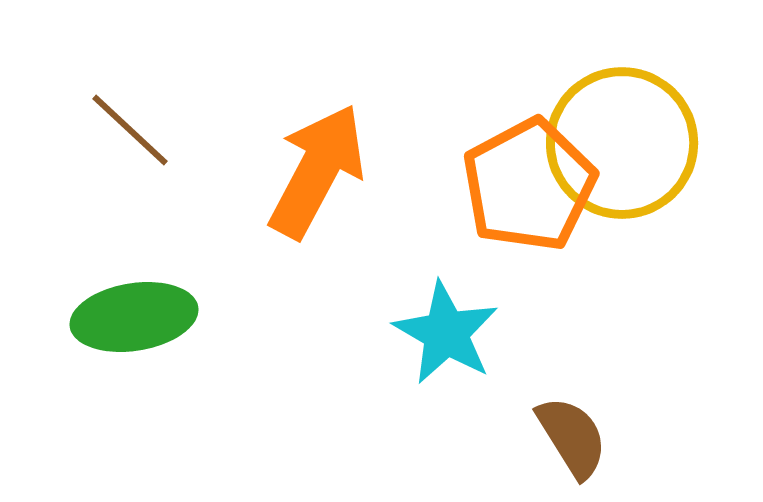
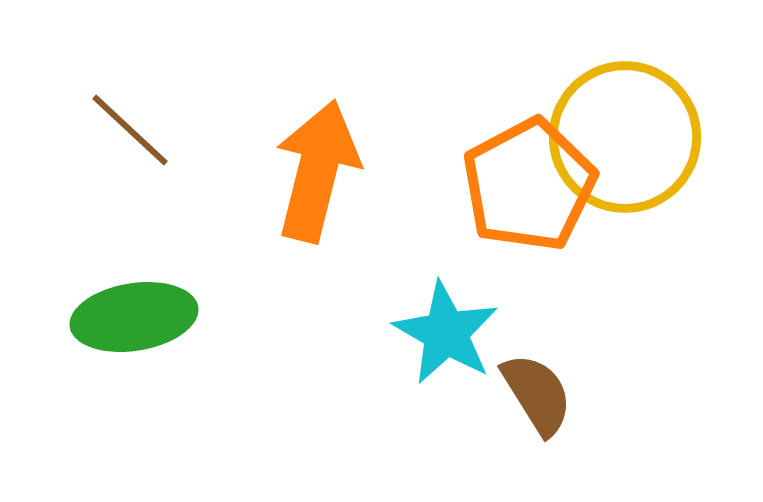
yellow circle: moved 3 px right, 6 px up
orange arrow: rotated 14 degrees counterclockwise
brown semicircle: moved 35 px left, 43 px up
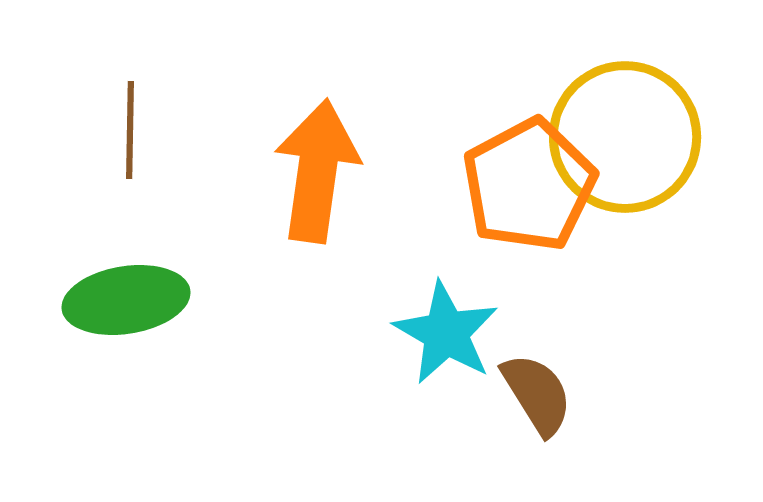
brown line: rotated 48 degrees clockwise
orange arrow: rotated 6 degrees counterclockwise
green ellipse: moved 8 px left, 17 px up
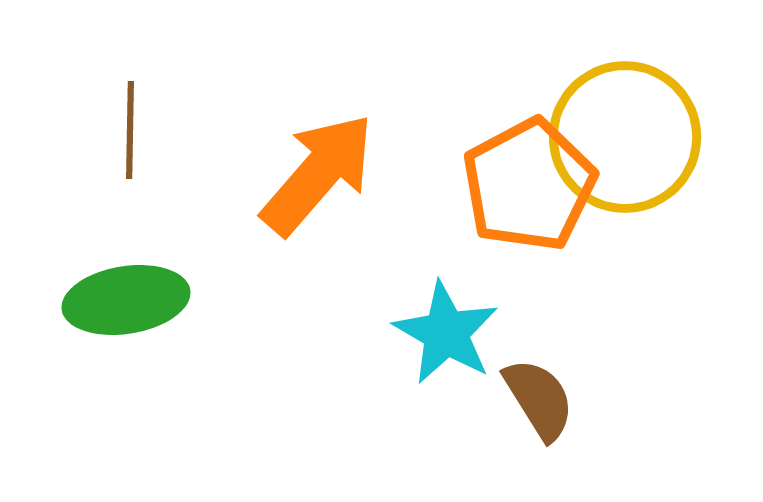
orange arrow: moved 1 px right, 3 px down; rotated 33 degrees clockwise
brown semicircle: moved 2 px right, 5 px down
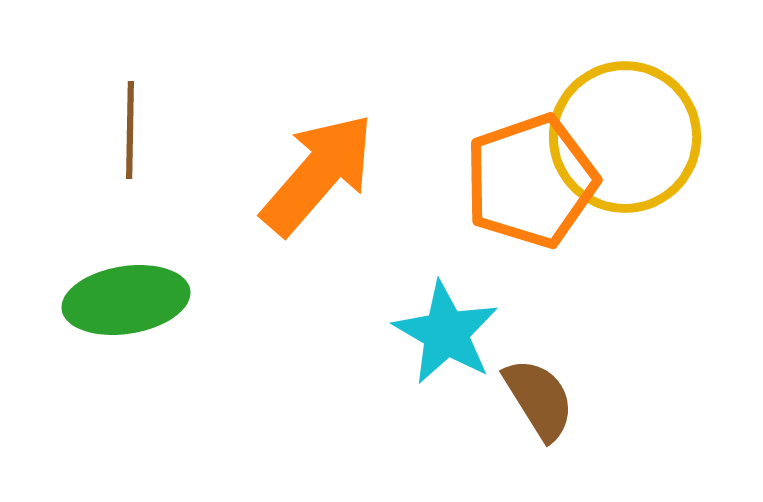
orange pentagon: moved 2 px right, 4 px up; rotated 9 degrees clockwise
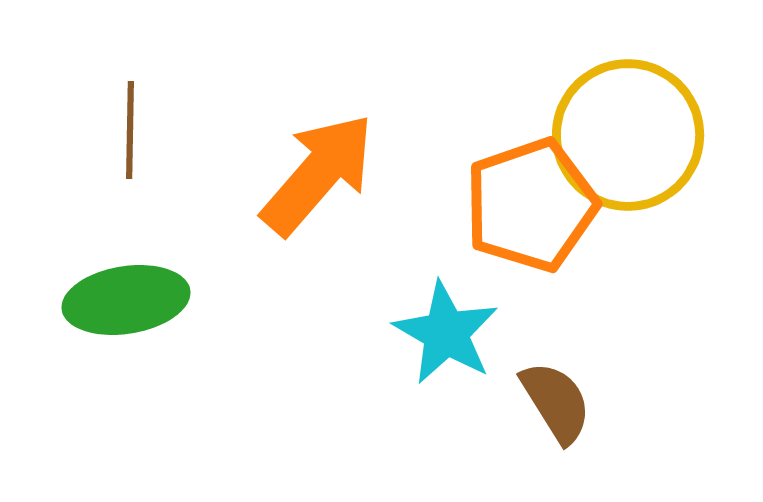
yellow circle: moved 3 px right, 2 px up
orange pentagon: moved 24 px down
brown semicircle: moved 17 px right, 3 px down
